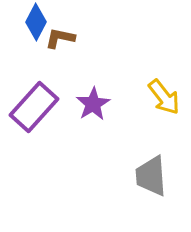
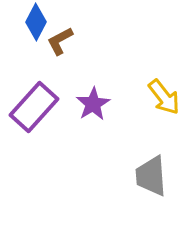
brown L-shape: moved 3 px down; rotated 40 degrees counterclockwise
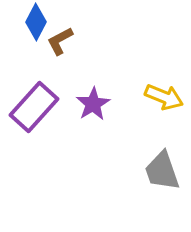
yellow arrow: rotated 30 degrees counterclockwise
gray trapezoid: moved 11 px right, 5 px up; rotated 15 degrees counterclockwise
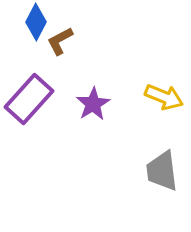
purple rectangle: moved 5 px left, 8 px up
gray trapezoid: rotated 12 degrees clockwise
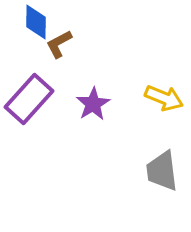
blue diamond: rotated 27 degrees counterclockwise
brown L-shape: moved 1 px left, 3 px down
yellow arrow: moved 1 px down
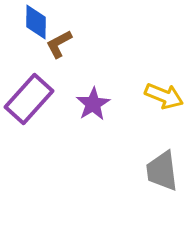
yellow arrow: moved 2 px up
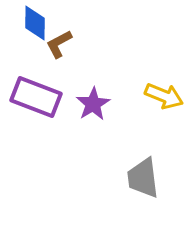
blue diamond: moved 1 px left, 1 px down
purple rectangle: moved 7 px right, 2 px up; rotated 69 degrees clockwise
gray trapezoid: moved 19 px left, 7 px down
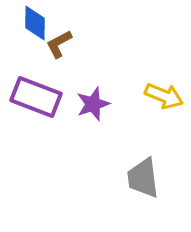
purple star: rotated 12 degrees clockwise
